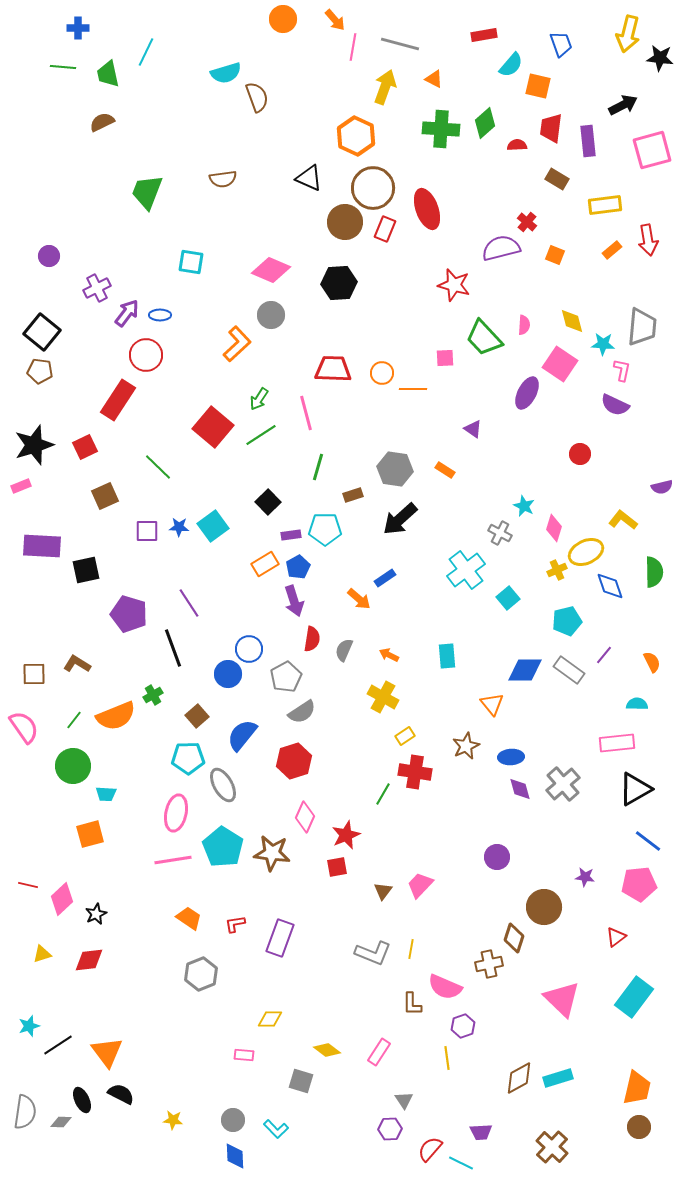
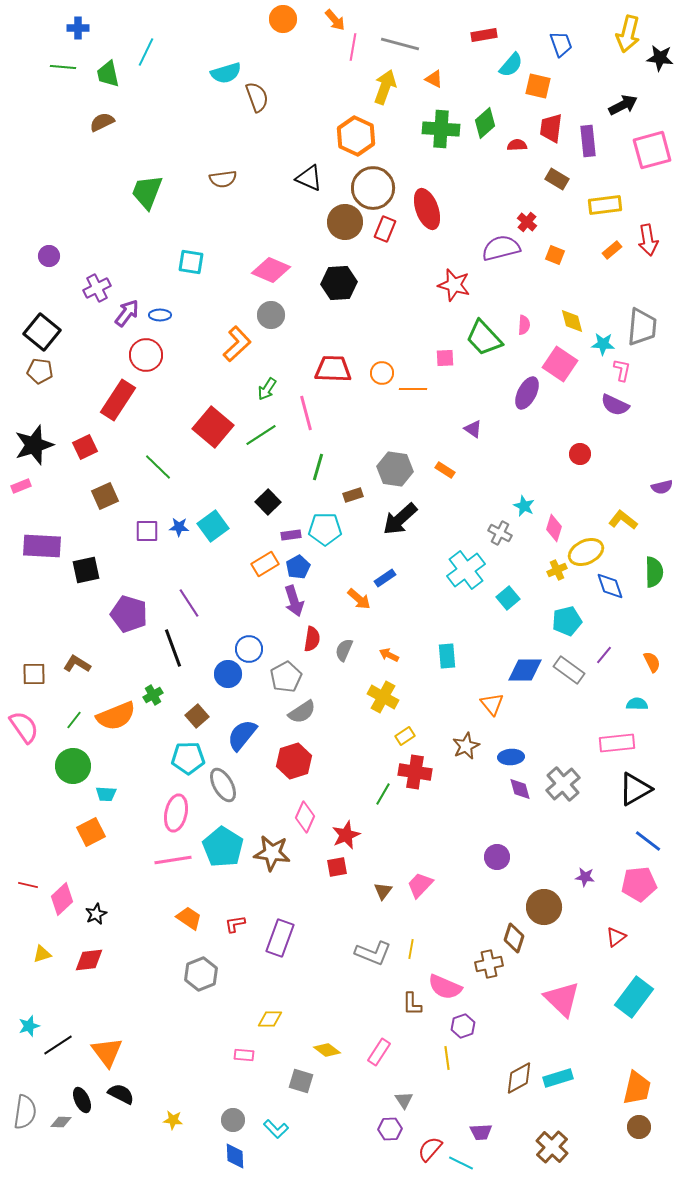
green arrow at (259, 399): moved 8 px right, 10 px up
orange square at (90, 834): moved 1 px right, 2 px up; rotated 12 degrees counterclockwise
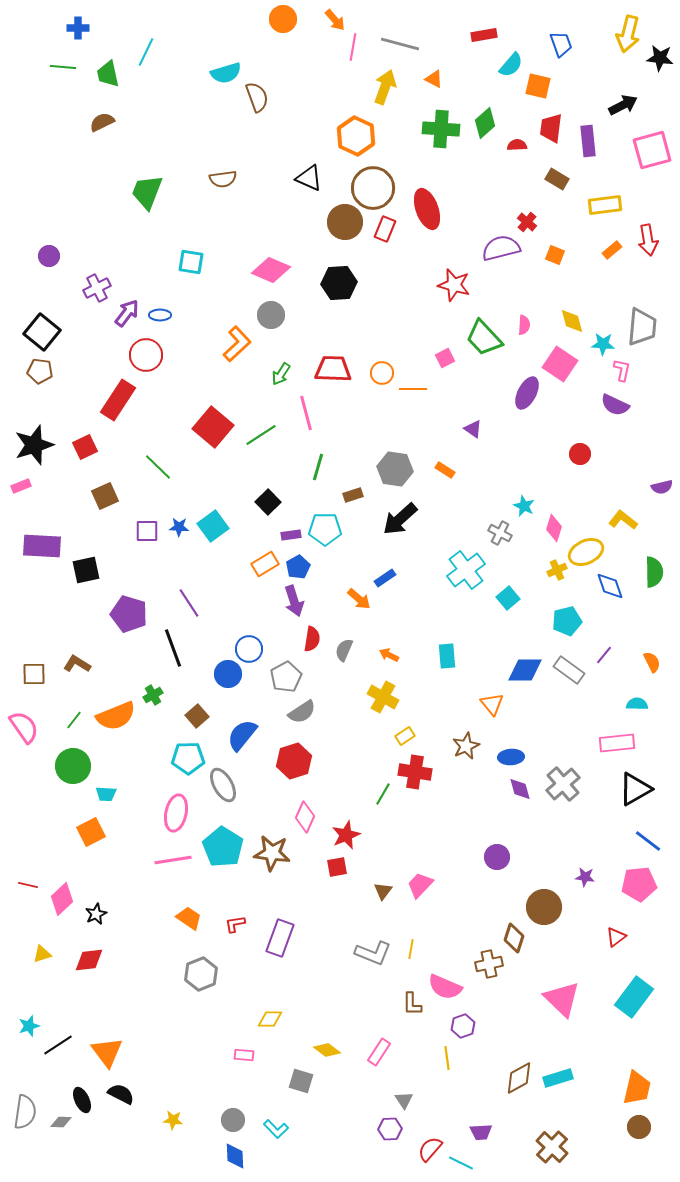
pink square at (445, 358): rotated 24 degrees counterclockwise
green arrow at (267, 389): moved 14 px right, 15 px up
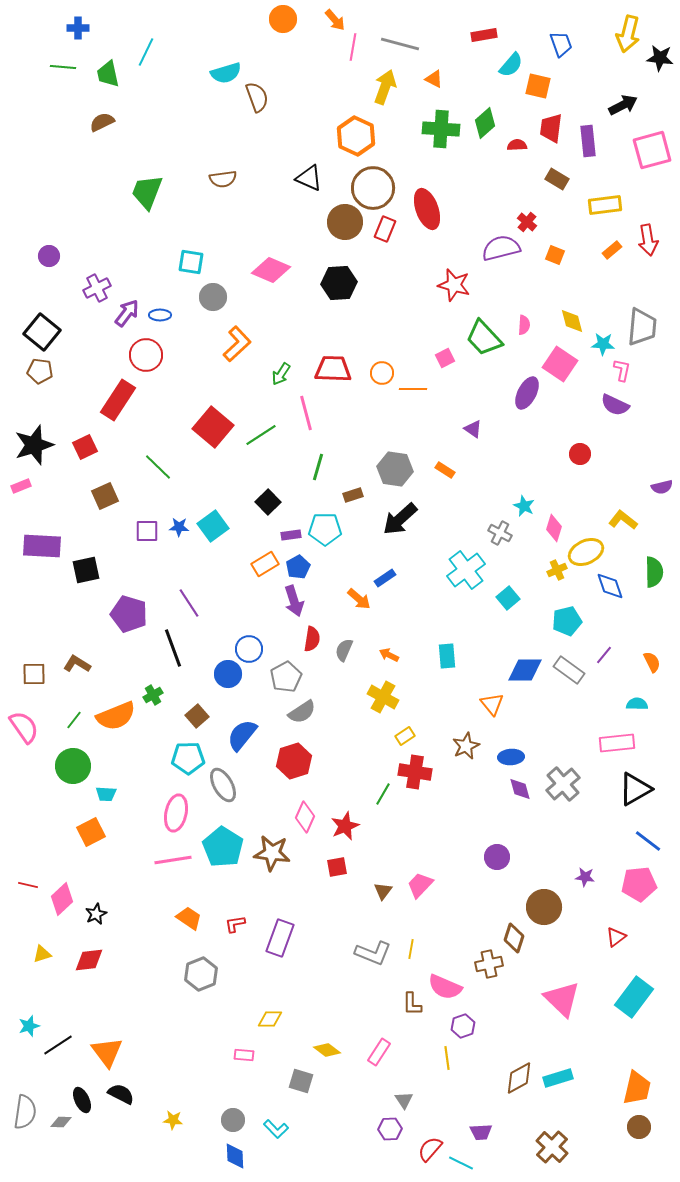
gray circle at (271, 315): moved 58 px left, 18 px up
red star at (346, 835): moved 1 px left, 9 px up
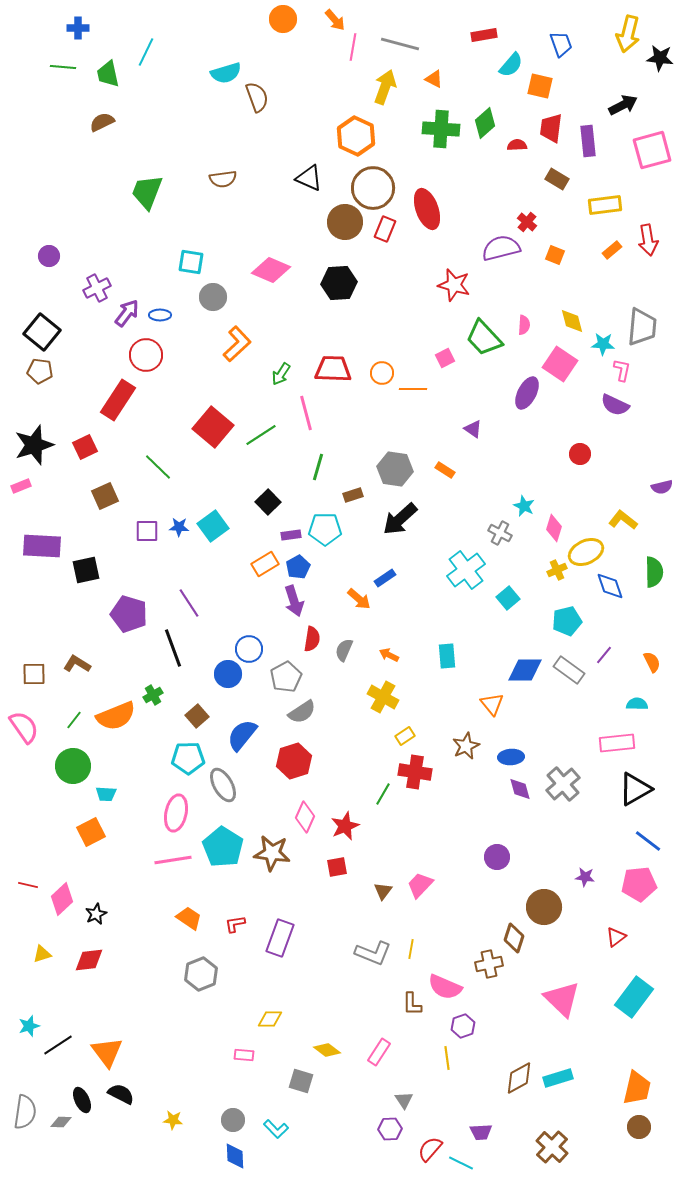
orange square at (538, 86): moved 2 px right
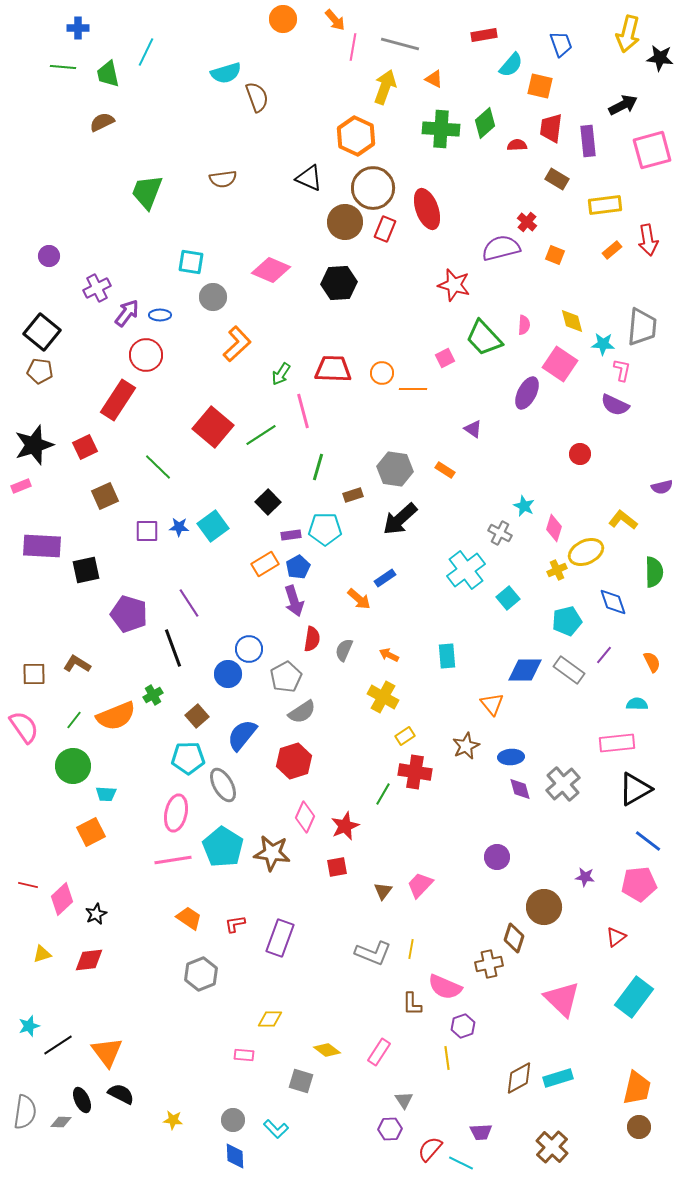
pink line at (306, 413): moved 3 px left, 2 px up
blue diamond at (610, 586): moved 3 px right, 16 px down
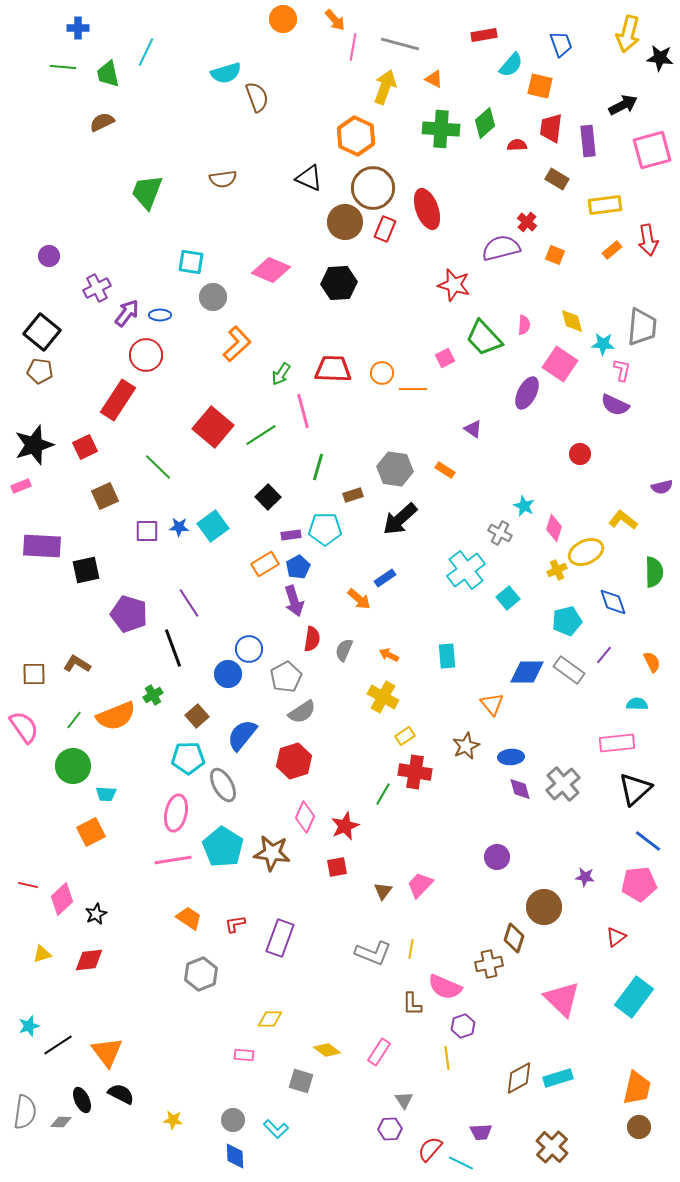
black square at (268, 502): moved 5 px up
blue diamond at (525, 670): moved 2 px right, 2 px down
black triangle at (635, 789): rotated 12 degrees counterclockwise
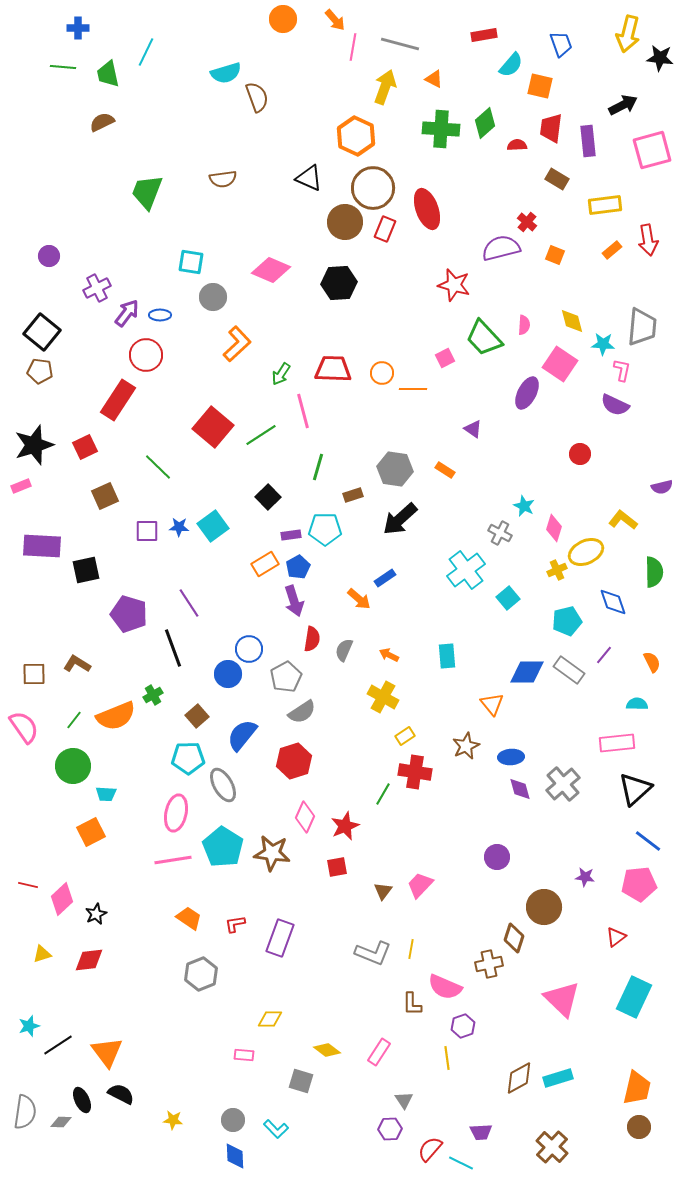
cyan rectangle at (634, 997): rotated 12 degrees counterclockwise
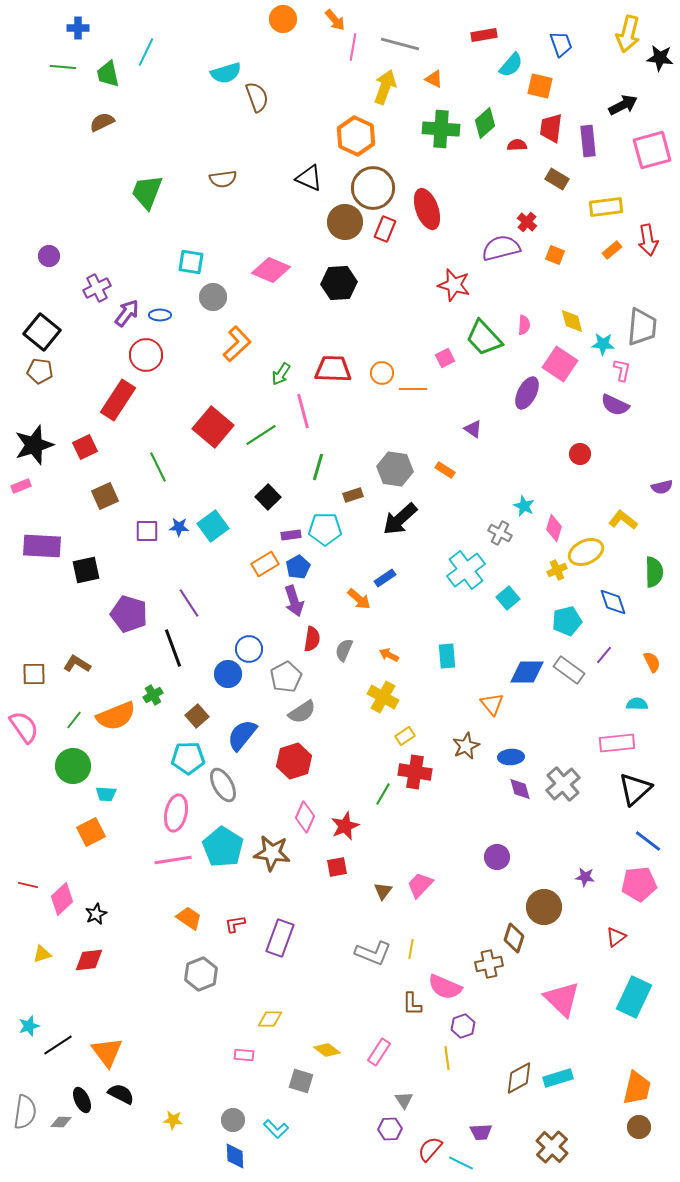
yellow rectangle at (605, 205): moved 1 px right, 2 px down
green line at (158, 467): rotated 20 degrees clockwise
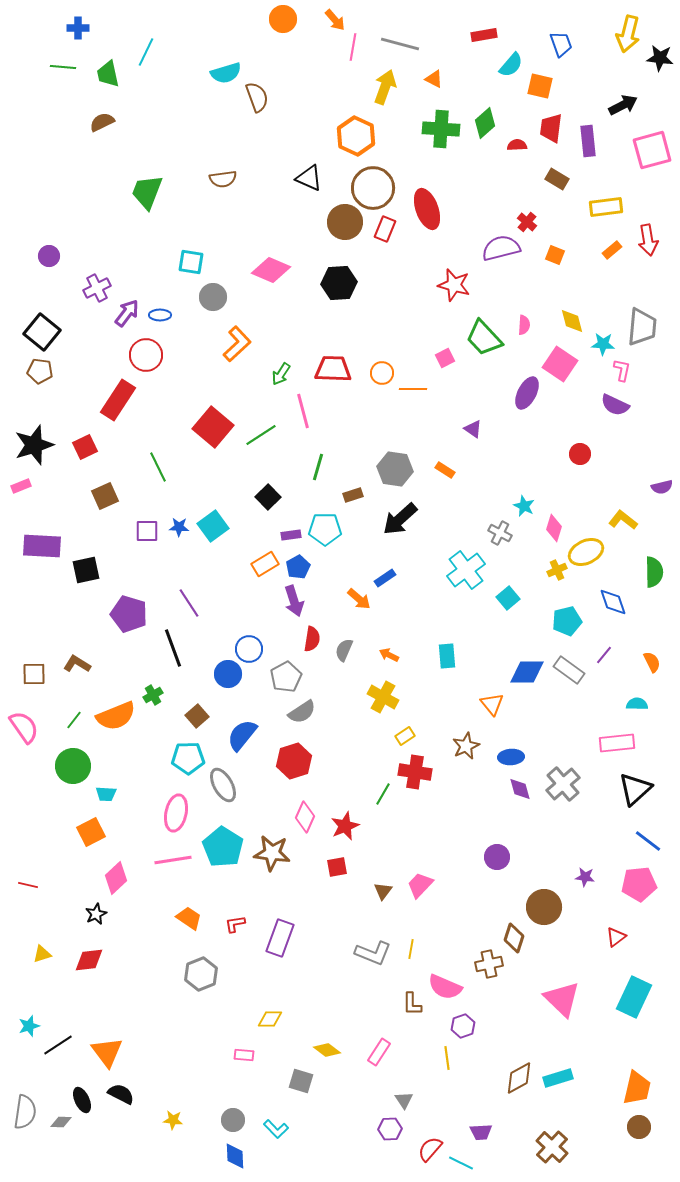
pink diamond at (62, 899): moved 54 px right, 21 px up
